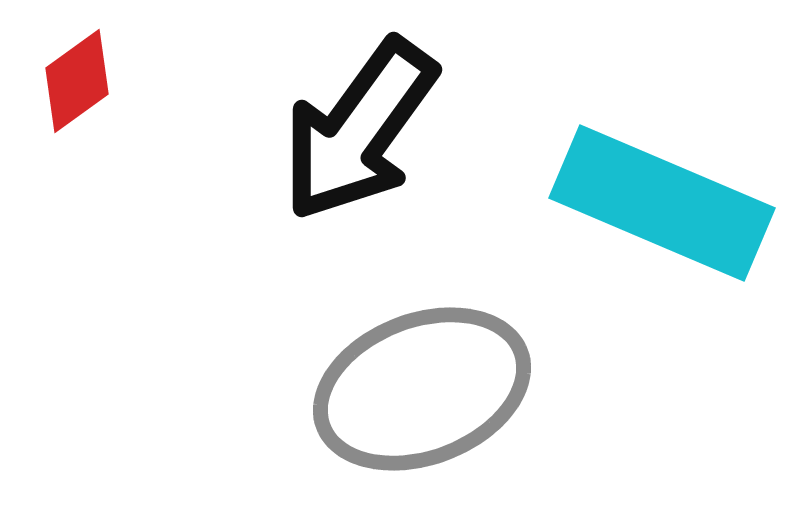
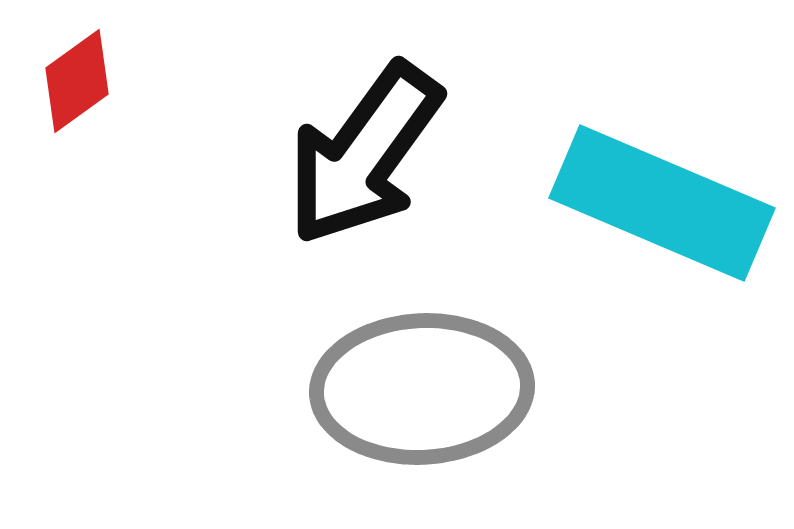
black arrow: moved 5 px right, 24 px down
gray ellipse: rotated 18 degrees clockwise
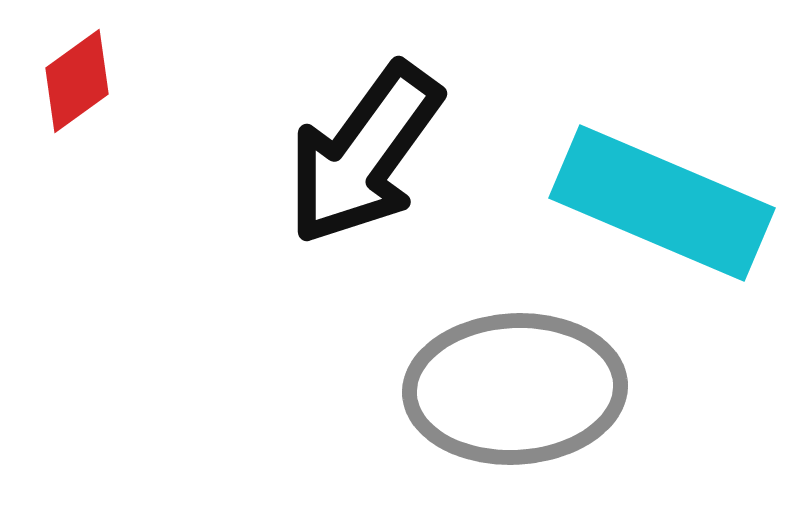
gray ellipse: moved 93 px right
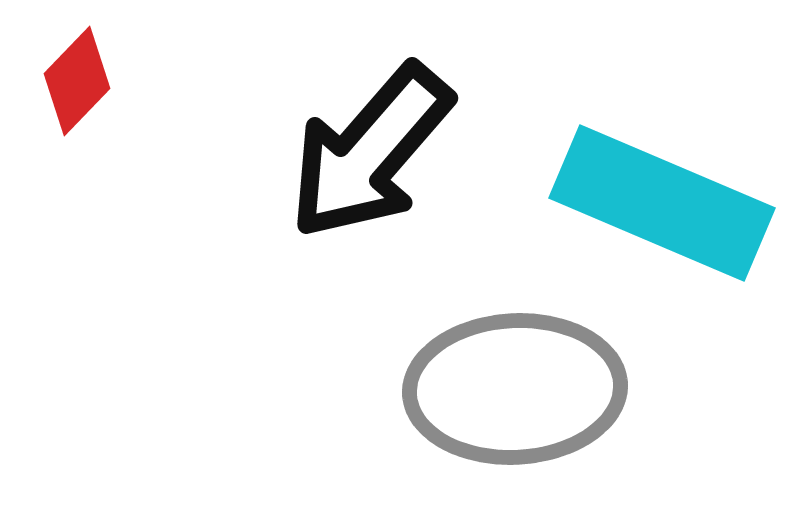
red diamond: rotated 10 degrees counterclockwise
black arrow: moved 6 px right, 2 px up; rotated 5 degrees clockwise
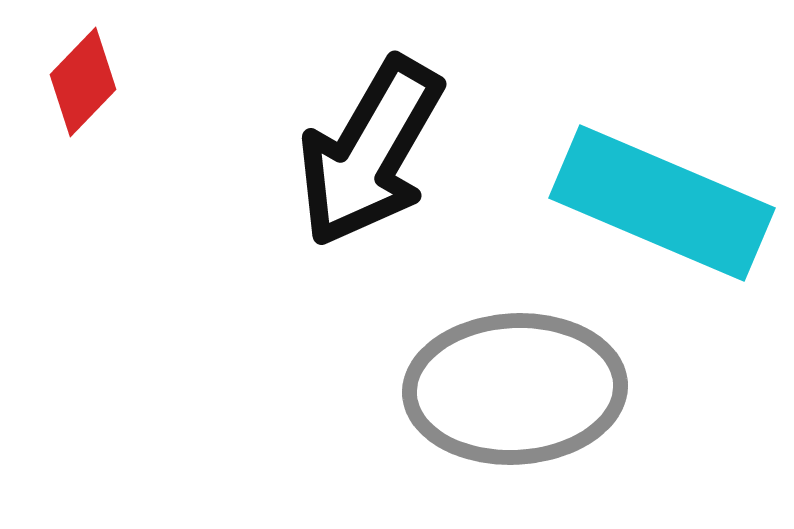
red diamond: moved 6 px right, 1 px down
black arrow: rotated 11 degrees counterclockwise
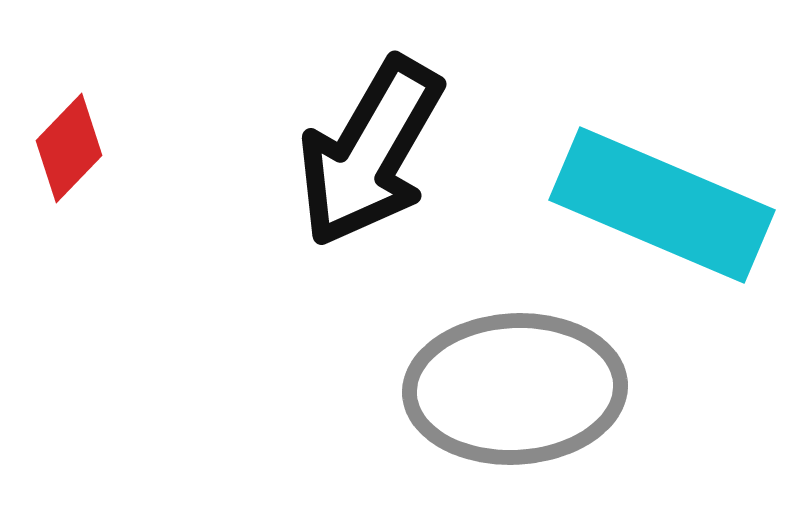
red diamond: moved 14 px left, 66 px down
cyan rectangle: moved 2 px down
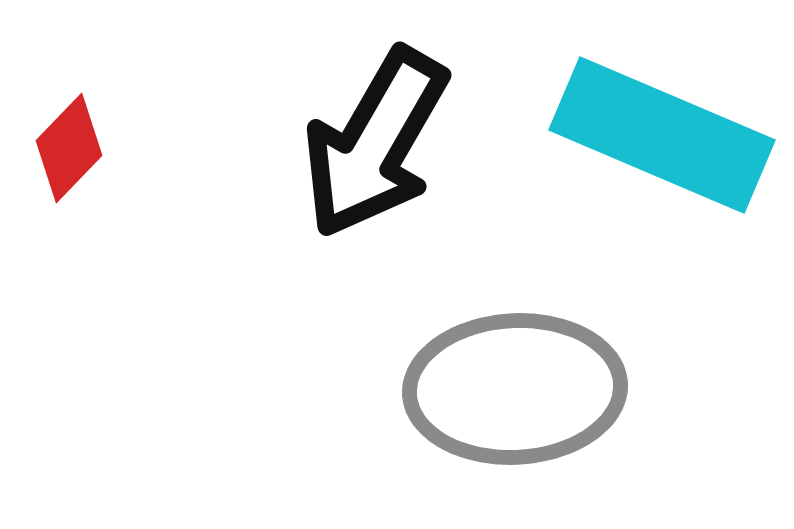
black arrow: moved 5 px right, 9 px up
cyan rectangle: moved 70 px up
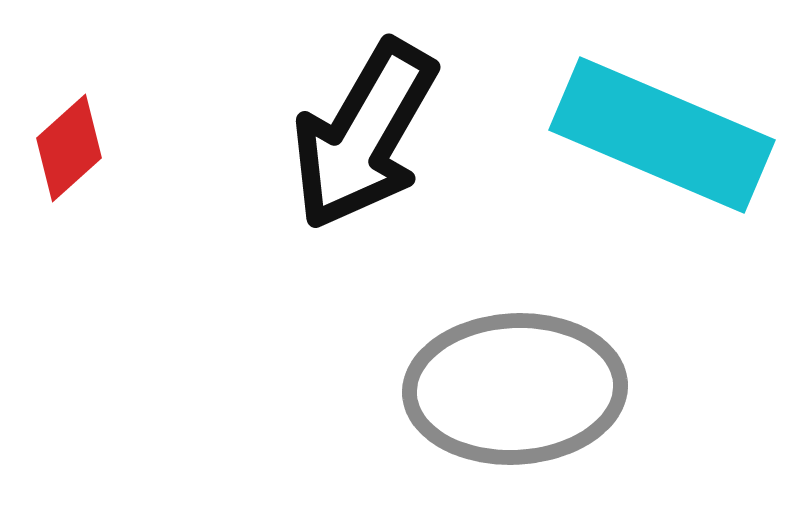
black arrow: moved 11 px left, 8 px up
red diamond: rotated 4 degrees clockwise
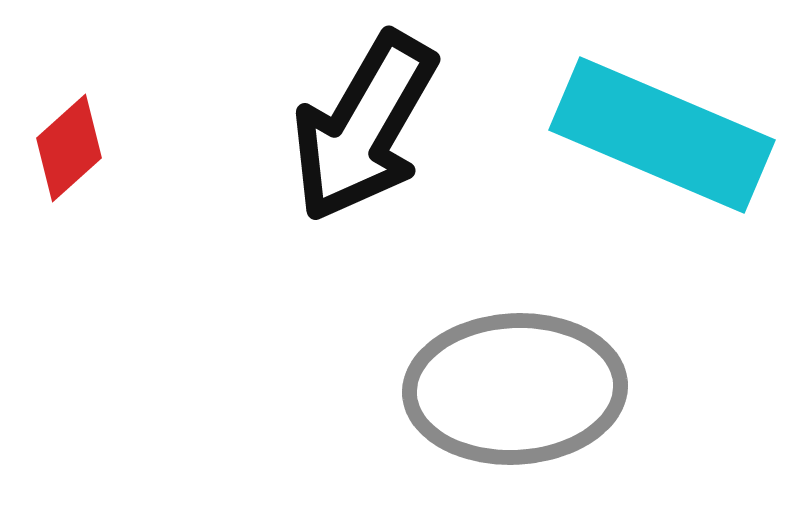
black arrow: moved 8 px up
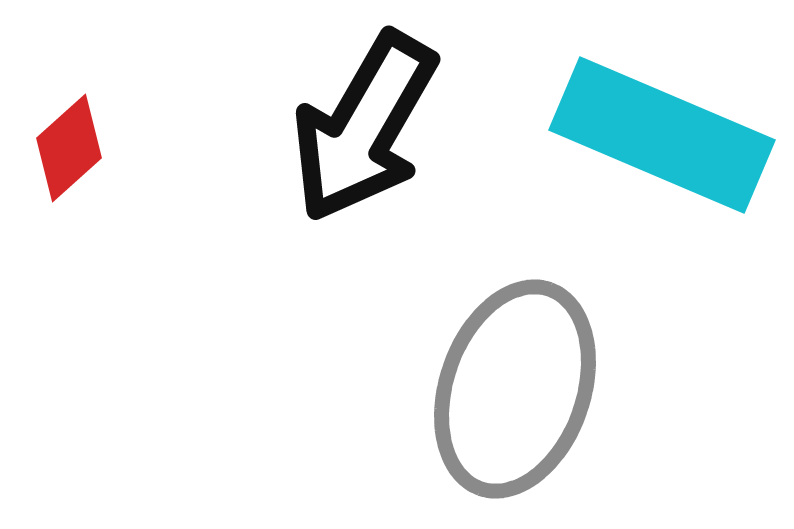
gray ellipse: rotated 68 degrees counterclockwise
